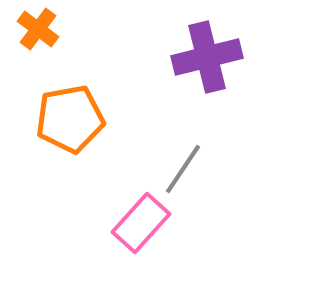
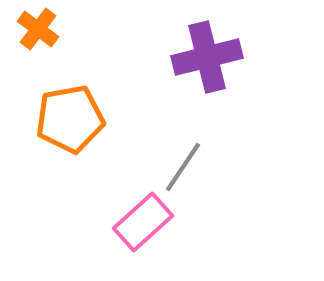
gray line: moved 2 px up
pink rectangle: moved 2 px right, 1 px up; rotated 6 degrees clockwise
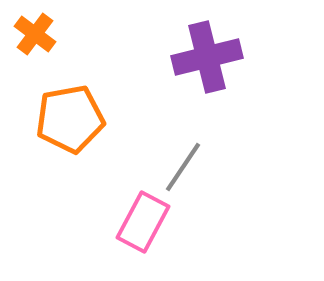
orange cross: moved 3 px left, 5 px down
pink rectangle: rotated 20 degrees counterclockwise
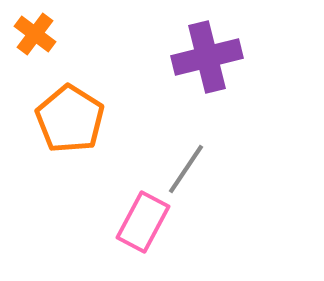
orange pentagon: rotated 30 degrees counterclockwise
gray line: moved 3 px right, 2 px down
